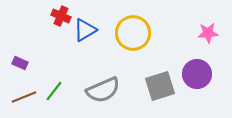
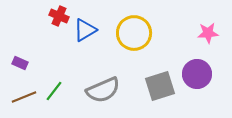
red cross: moved 2 px left
yellow circle: moved 1 px right
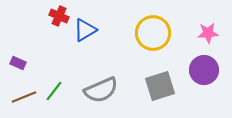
yellow circle: moved 19 px right
purple rectangle: moved 2 px left
purple circle: moved 7 px right, 4 px up
gray semicircle: moved 2 px left
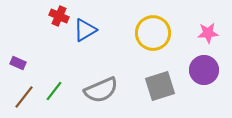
brown line: rotated 30 degrees counterclockwise
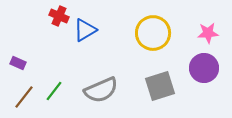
purple circle: moved 2 px up
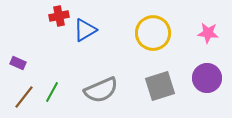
red cross: rotated 36 degrees counterclockwise
pink star: rotated 10 degrees clockwise
purple circle: moved 3 px right, 10 px down
green line: moved 2 px left, 1 px down; rotated 10 degrees counterclockwise
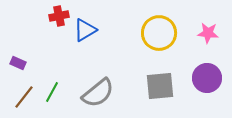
yellow circle: moved 6 px right
gray square: rotated 12 degrees clockwise
gray semicircle: moved 3 px left, 3 px down; rotated 16 degrees counterclockwise
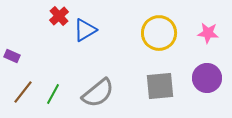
red cross: rotated 30 degrees counterclockwise
purple rectangle: moved 6 px left, 7 px up
green line: moved 1 px right, 2 px down
brown line: moved 1 px left, 5 px up
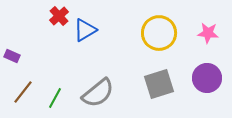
gray square: moved 1 px left, 2 px up; rotated 12 degrees counterclockwise
green line: moved 2 px right, 4 px down
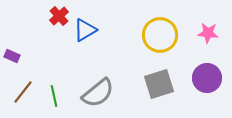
yellow circle: moved 1 px right, 2 px down
green line: moved 1 px left, 2 px up; rotated 40 degrees counterclockwise
